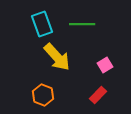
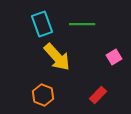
pink square: moved 9 px right, 8 px up
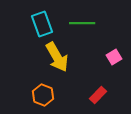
green line: moved 1 px up
yellow arrow: rotated 12 degrees clockwise
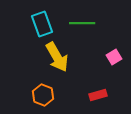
red rectangle: rotated 30 degrees clockwise
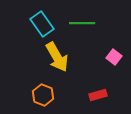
cyan rectangle: rotated 15 degrees counterclockwise
pink square: rotated 21 degrees counterclockwise
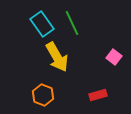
green line: moved 10 px left; rotated 65 degrees clockwise
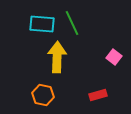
cyan rectangle: rotated 50 degrees counterclockwise
yellow arrow: rotated 148 degrees counterclockwise
orange hexagon: rotated 10 degrees counterclockwise
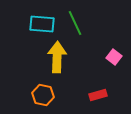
green line: moved 3 px right
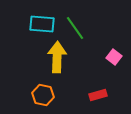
green line: moved 5 px down; rotated 10 degrees counterclockwise
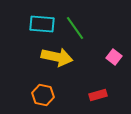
yellow arrow: rotated 100 degrees clockwise
